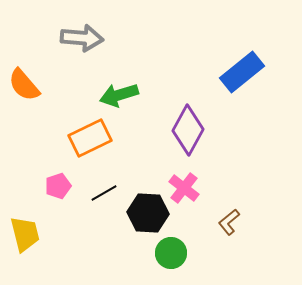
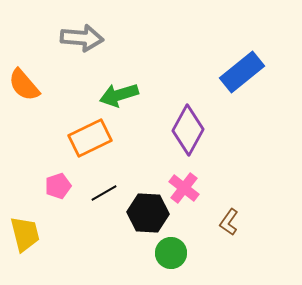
brown L-shape: rotated 16 degrees counterclockwise
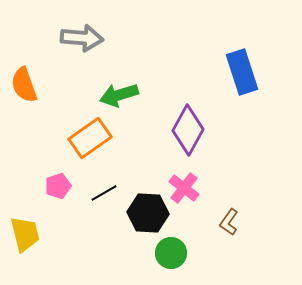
blue rectangle: rotated 69 degrees counterclockwise
orange semicircle: rotated 21 degrees clockwise
orange rectangle: rotated 9 degrees counterclockwise
